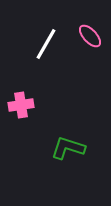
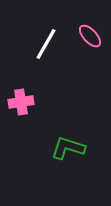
pink cross: moved 3 px up
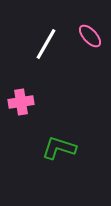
green L-shape: moved 9 px left
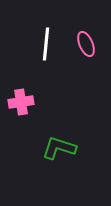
pink ellipse: moved 4 px left, 8 px down; rotated 20 degrees clockwise
white line: rotated 24 degrees counterclockwise
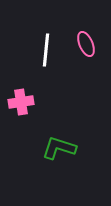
white line: moved 6 px down
